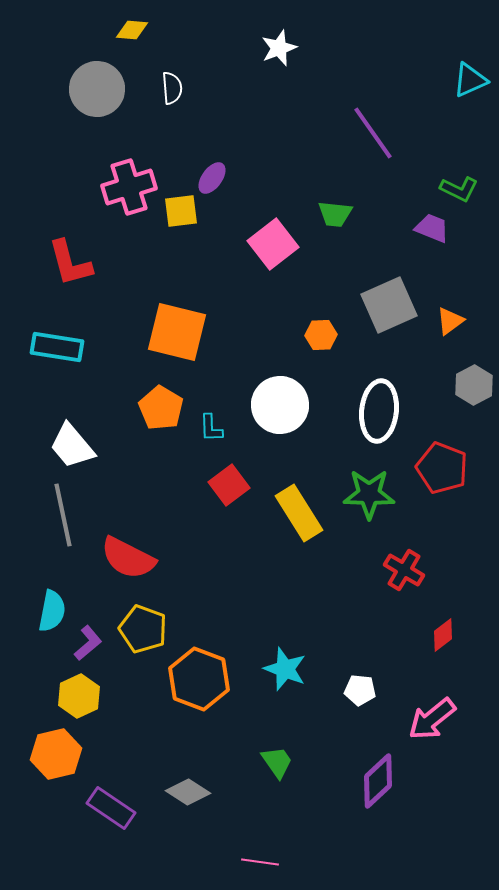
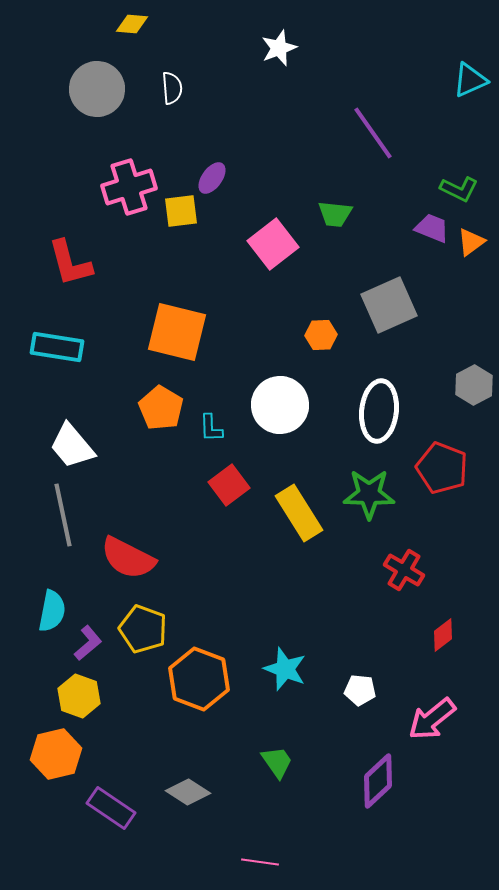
yellow diamond at (132, 30): moved 6 px up
orange triangle at (450, 321): moved 21 px right, 79 px up
yellow hexagon at (79, 696): rotated 15 degrees counterclockwise
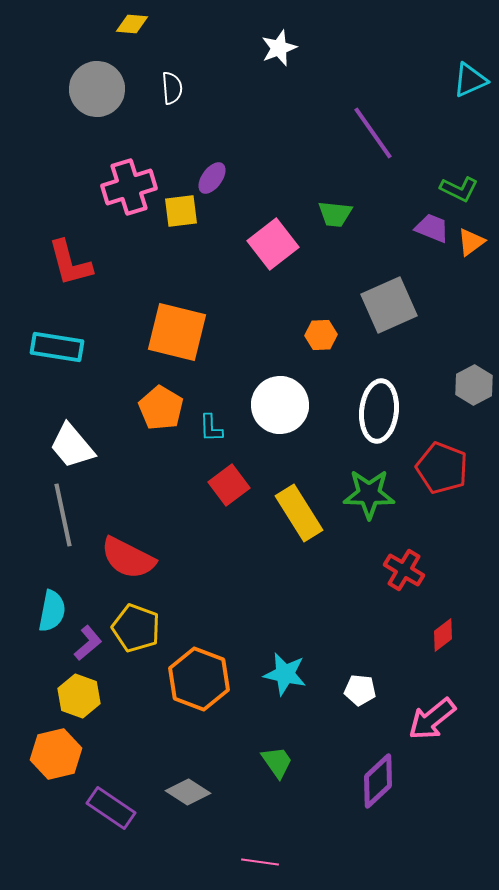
yellow pentagon at (143, 629): moved 7 px left, 1 px up
cyan star at (285, 669): moved 5 px down; rotated 9 degrees counterclockwise
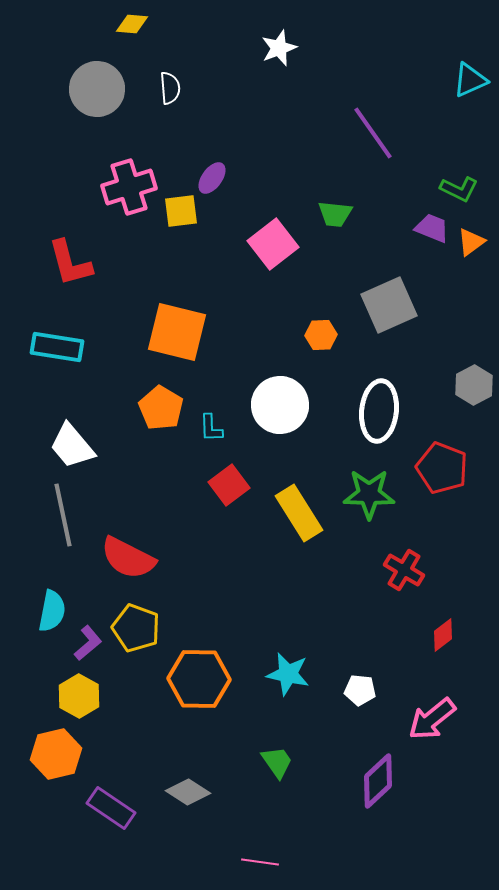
white semicircle at (172, 88): moved 2 px left
cyan star at (285, 674): moved 3 px right
orange hexagon at (199, 679): rotated 20 degrees counterclockwise
yellow hexagon at (79, 696): rotated 9 degrees clockwise
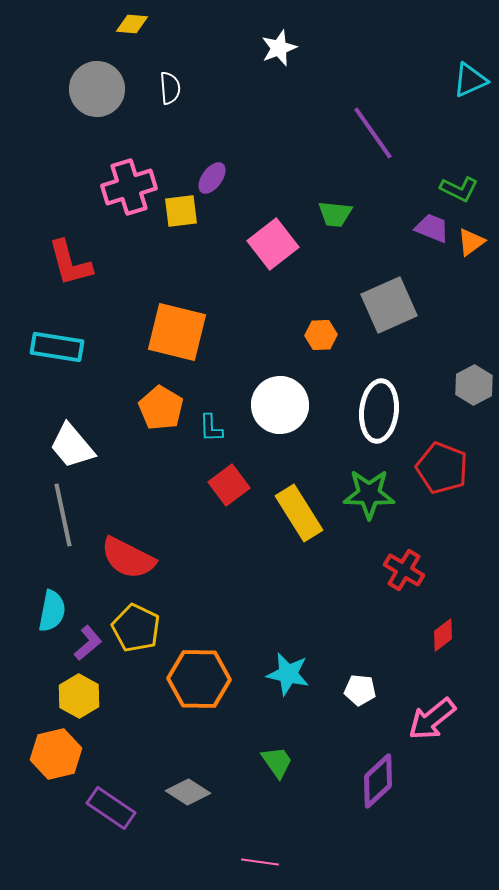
yellow pentagon at (136, 628): rotated 6 degrees clockwise
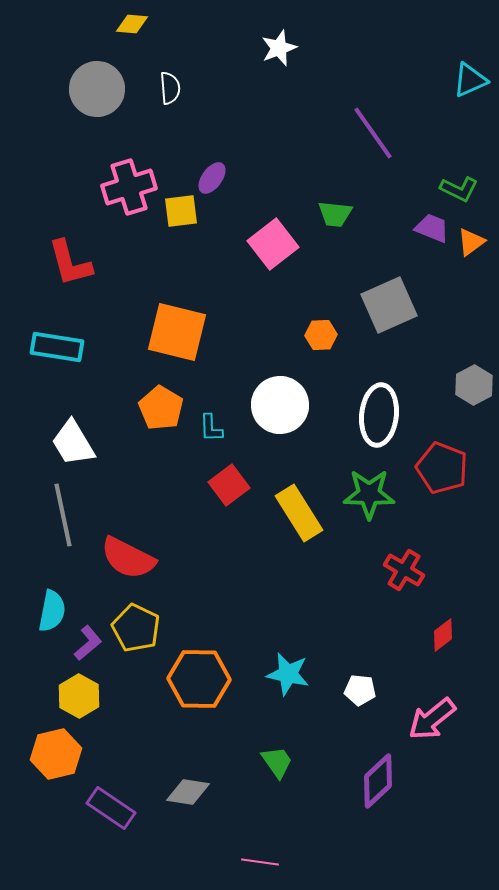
white ellipse at (379, 411): moved 4 px down
white trapezoid at (72, 446): moved 1 px right, 3 px up; rotated 9 degrees clockwise
gray diamond at (188, 792): rotated 24 degrees counterclockwise
